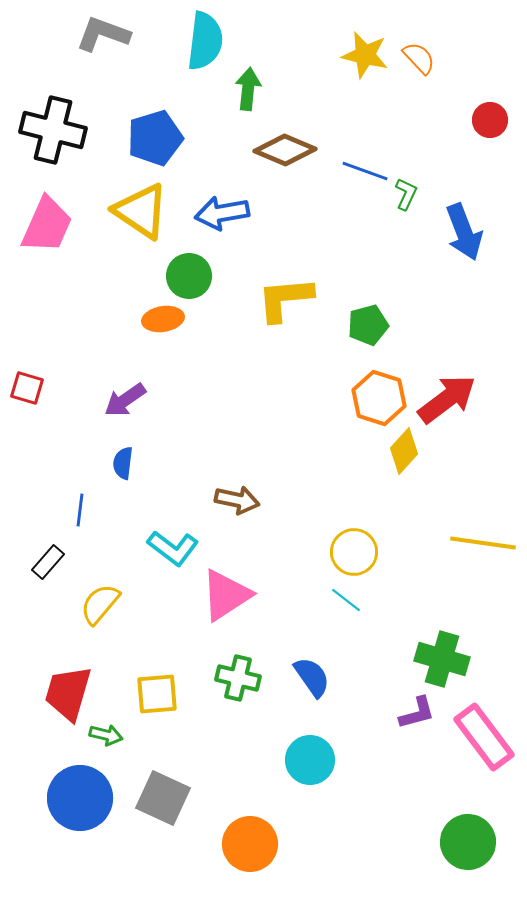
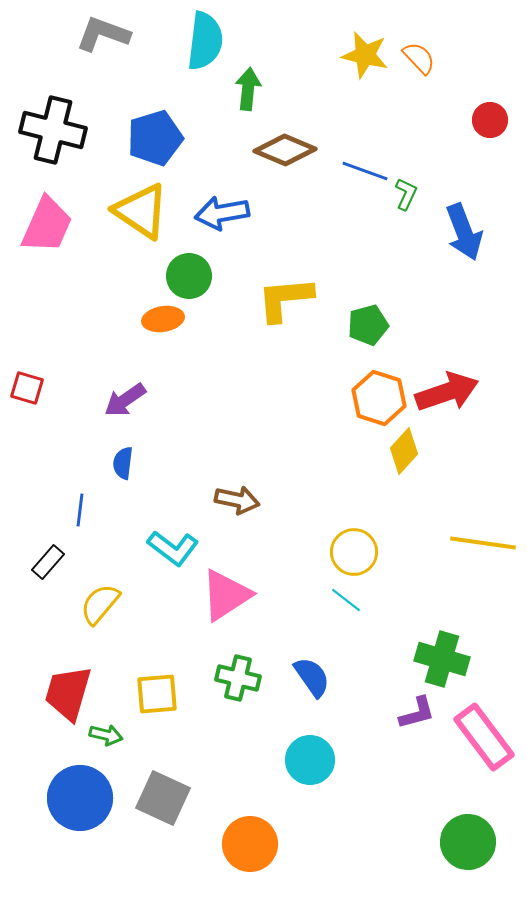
red arrow at (447, 399): moved 7 px up; rotated 18 degrees clockwise
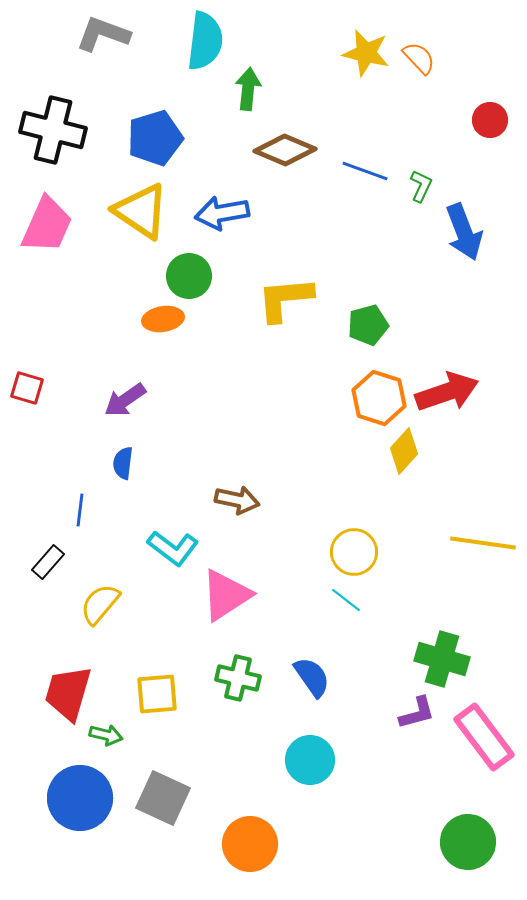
yellow star at (365, 55): moved 1 px right, 2 px up
green L-shape at (406, 194): moved 15 px right, 8 px up
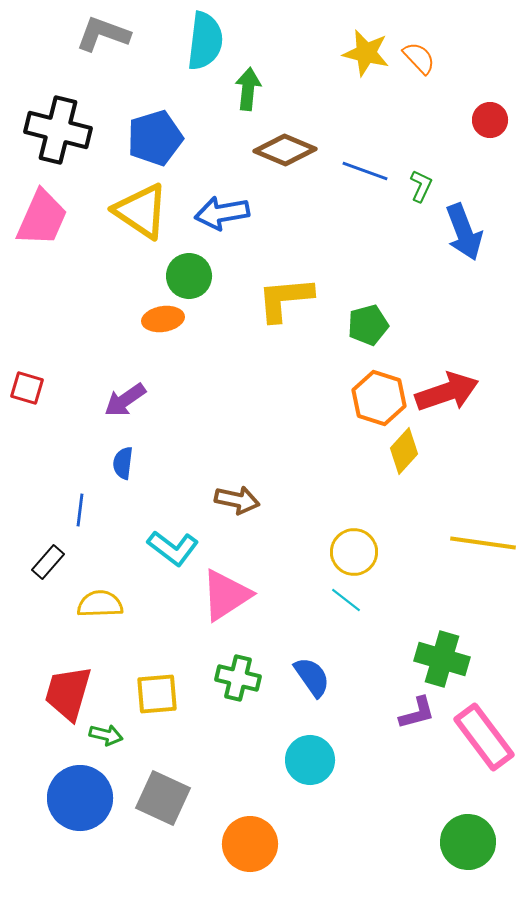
black cross at (53, 130): moved 5 px right
pink trapezoid at (47, 225): moved 5 px left, 7 px up
yellow semicircle at (100, 604): rotated 48 degrees clockwise
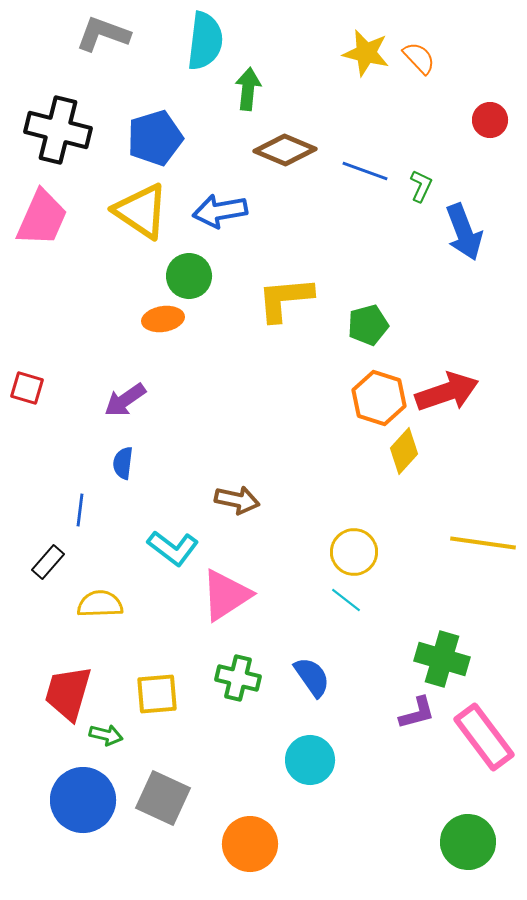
blue arrow at (222, 213): moved 2 px left, 2 px up
blue circle at (80, 798): moved 3 px right, 2 px down
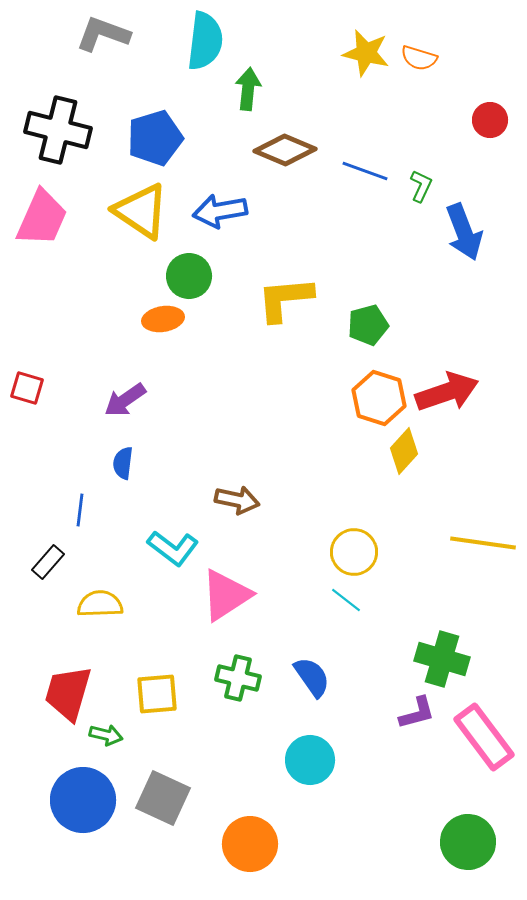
orange semicircle at (419, 58): rotated 150 degrees clockwise
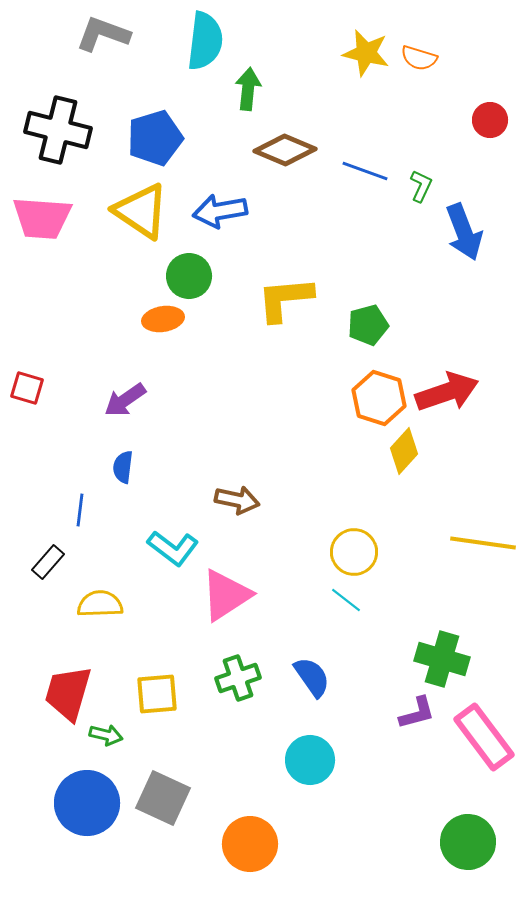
pink trapezoid at (42, 218): rotated 70 degrees clockwise
blue semicircle at (123, 463): moved 4 px down
green cross at (238, 678): rotated 33 degrees counterclockwise
blue circle at (83, 800): moved 4 px right, 3 px down
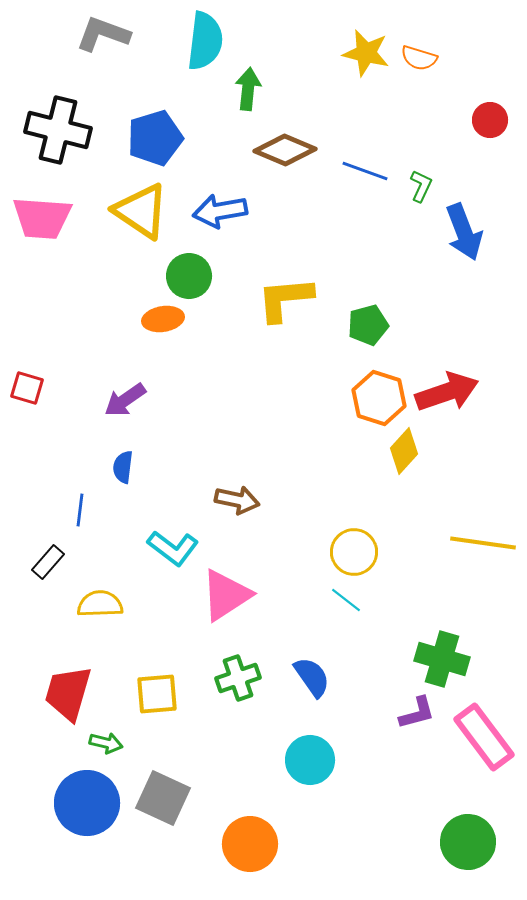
green arrow at (106, 735): moved 8 px down
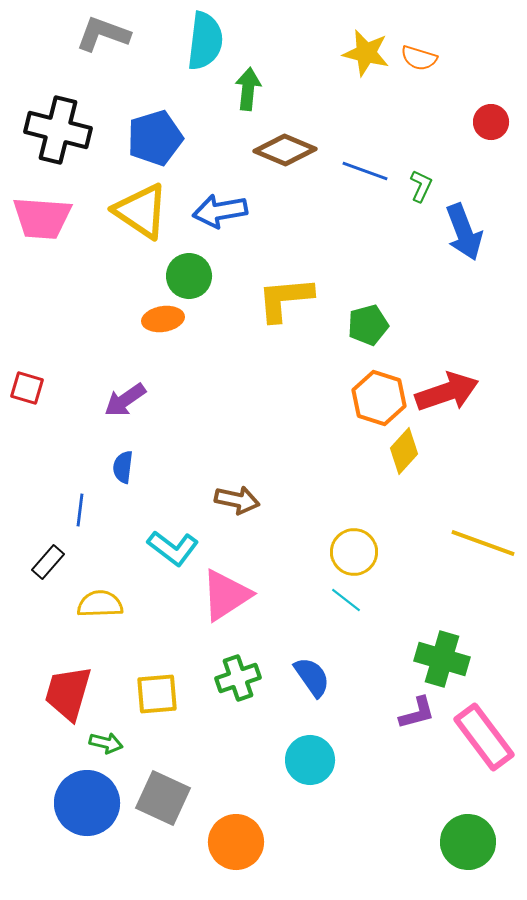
red circle at (490, 120): moved 1 px right, 2 px down
yellow line at (483, 543): rotated 12 degrees clockwise
orange circle at (250, 844): moved 14 px left, 2 px up
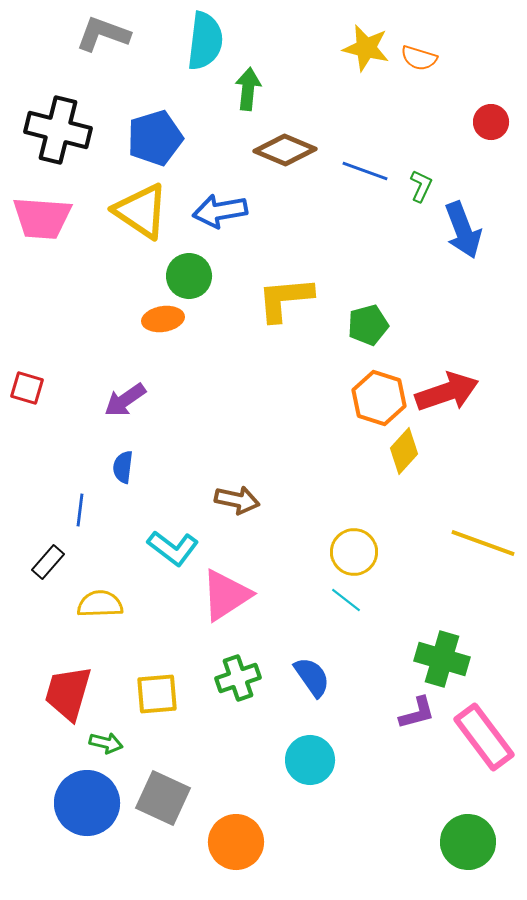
yellow star at (366, 53): moved 5 px up
blue arrow at (464, 232): moved 1 px left, 2 px up
